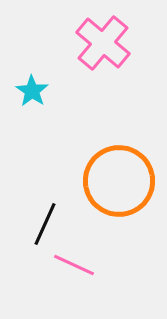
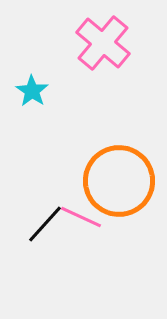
black line: rotated 18 degrees clockwise
pink line: moved 7 px right, 48 px up
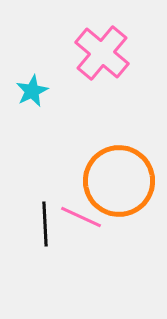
pink cross: moved 1 px left, 10 px down
cyan star: rotated 12 degrees clockwise
black line: rotated 45 degrees counterclockwise
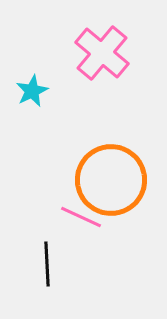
orange circle: moved 8 px left, 1 px up
black line: moved 2 px right, 40 px down
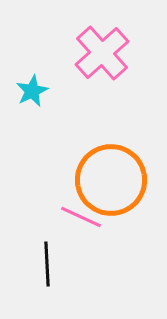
pink cross: rotated 8 degrees clockwise
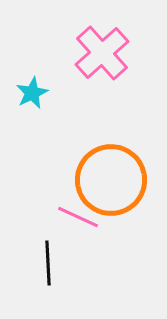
cyan star: moved 2 px down
pink line: moved 3 px left
black line: moved 1 px right, 1 px up
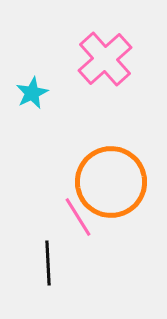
pink cross: moved 3 px right, 6 px down
orange circle: moved 2 px down
pink line: rotated 33 degrees clockwise
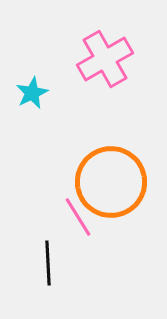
pink cross: rotated 12 degrees clockwise
